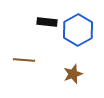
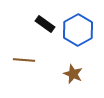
black rectangle: moved 2 px left, 2 px down; rotated 30 degrees clockwise
brown star: rotated 30 degrees counterclockwise
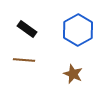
black rectangle: moved 18 px left, 5 px down
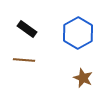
blue hexagon: moved 3 px down
brown star: moved 10 px right, 4 px down
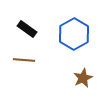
blue hexagon: moved 4 px left, 1 px down
brown star: rotated 24 degrees clockwise
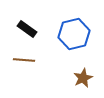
blue hexagon: rotated 16 degrees clockwise
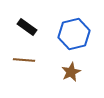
black rectangle: moved 2 px up
brown star: moved 12 px left, 6 px up
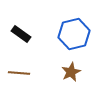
black rectangle: moved 6 px left, 7 px down
brown line: moved 5 px left, 13 px down
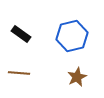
blue hexagon: moved 2 px left, 2 px down
brown star: moved 6 px right, 5 px down
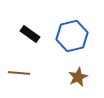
black rectangle: moved 9 px right
brown star: moved 1 px right
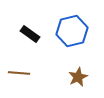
blue hexagon: moved 5 px up
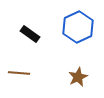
blue hexagon: moved 6 px right, 4 px up; rotated 12 degrees counterclockwise
